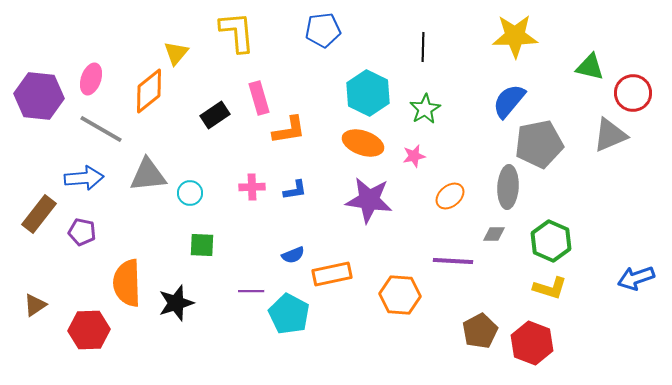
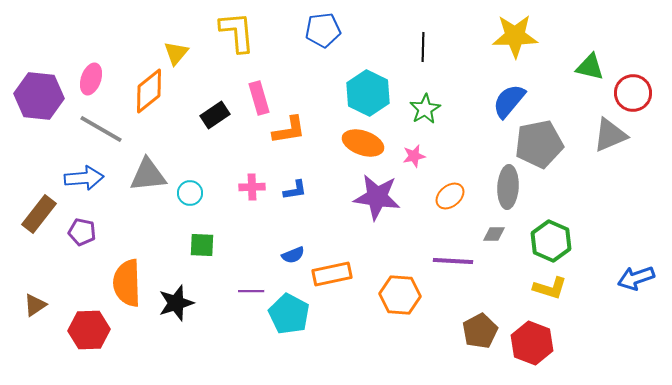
purple star at (369, 200): moved 8 px right, 3 px up
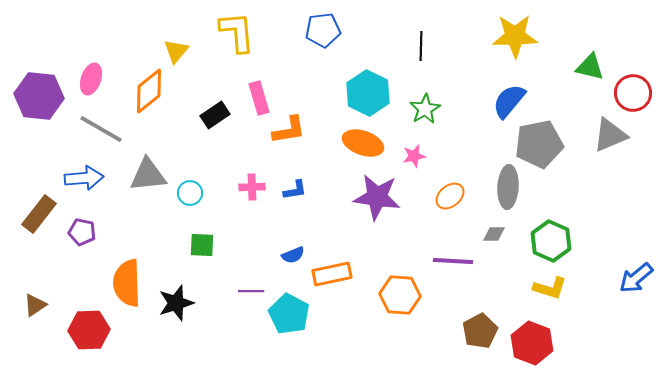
black line at (423, 47): moved 2 px left, 1 px up
yellow triangle at (176, 53): moved 2 px up
blue arrow at (636, 278): rotated 21 degrees counterclockwise
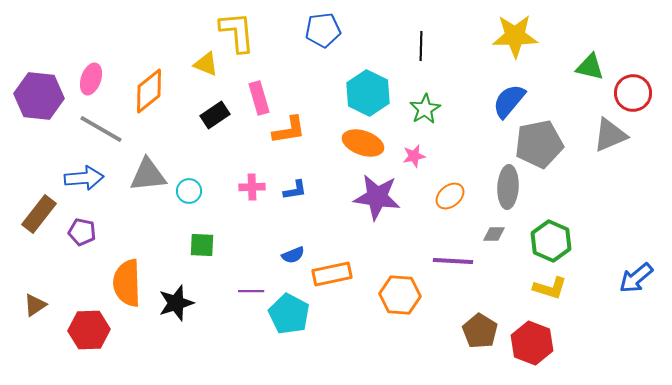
yellow triangle at (176, 51): moved 30 px right, 13 px down; rotated 48 degrees counterclockwise
cyan circle at (190, 193): moved 1 px left, 2 px up
brown pentagon at (480, 331): rotated 12 degrees counterclockwise
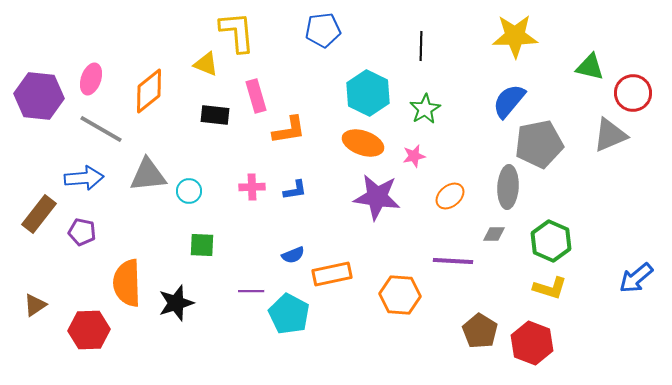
pink rectangle at (259, 98): moved 3 px left, 2 px up
black rectangle at (215, 115): rotated 40 degrees clockwise
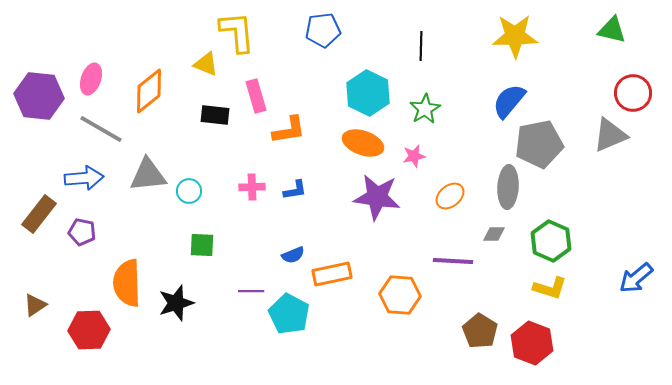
green triangle at (590, 67): moved 22 px right, 37 px up
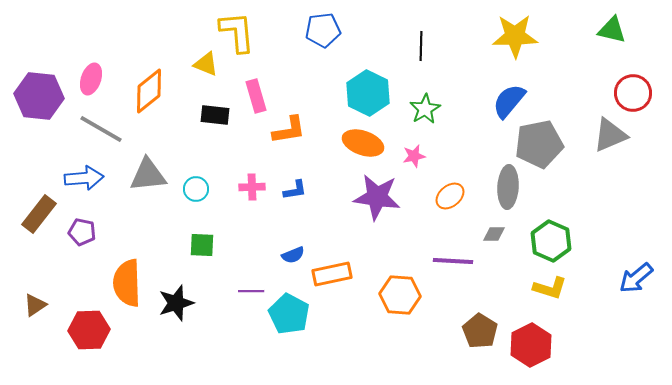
cyan circle at (189, 191): moved 7 px right, 2 px up
red hexagon at (532, 343): moved 1 px left, 2 px down; rotated 12 degrees clockwise
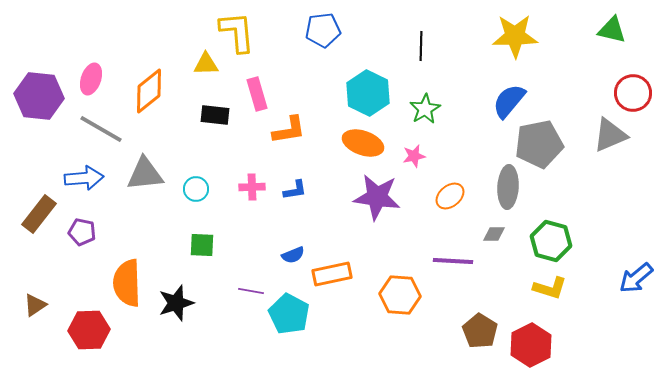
yellow triangle at (206, 64): rotated 24 degrees counterclockwise
pink rectangle at (256, 96): moved 1 px right, 2 px up
gray triangle at (148, 175): moved 3 px left, 1 px up
green hexagon at (551, 241): rotated 9 degrees counterclockwise
purple line at (251, 291): rotated 10 degrees clockwise
